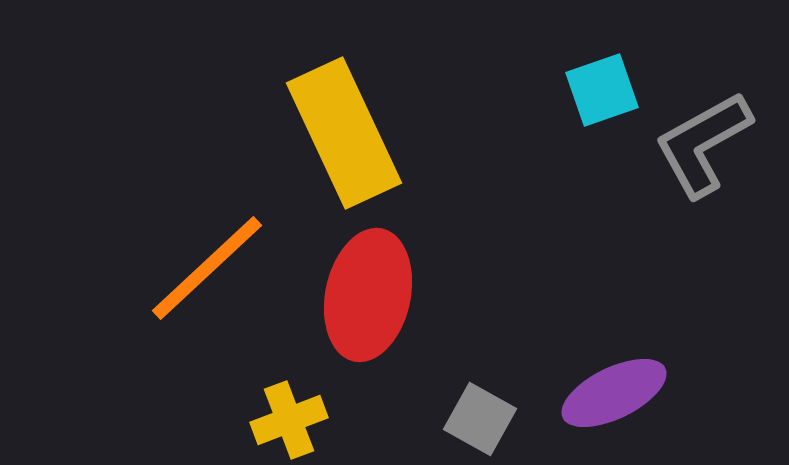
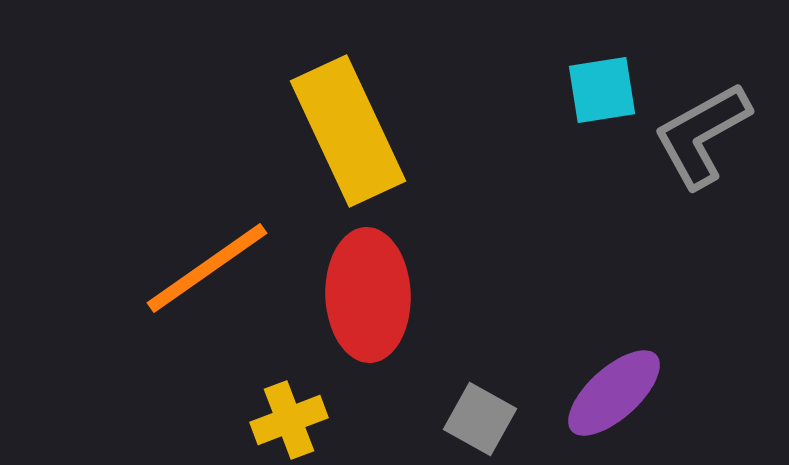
cyan square: rotated 10 degrees clockwise
yellow rectangle: moved 4 px right, 2 px up
gray L-shape: moved 1 px left, 9 px up
orange line: rotated 8 degrees clockwise
red ellipse: rotated 14 degrees counterclockwise
purple ellipse: rotated 16 degrees counterclockwise
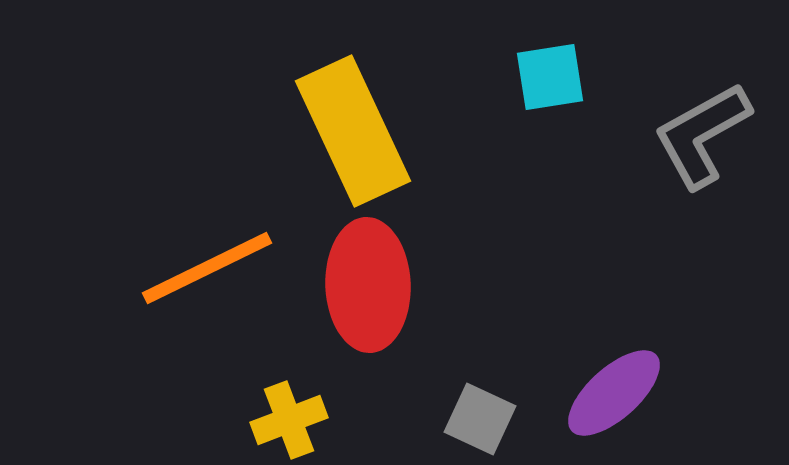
cyan square: moved 52 px left, 13 px up
yellow rectangle: moved 5 px right
orange line: rotated 9 degrees clockwise
red ellipse: moved 10 px up
gray square: rotated 4 degrees counterclockwise
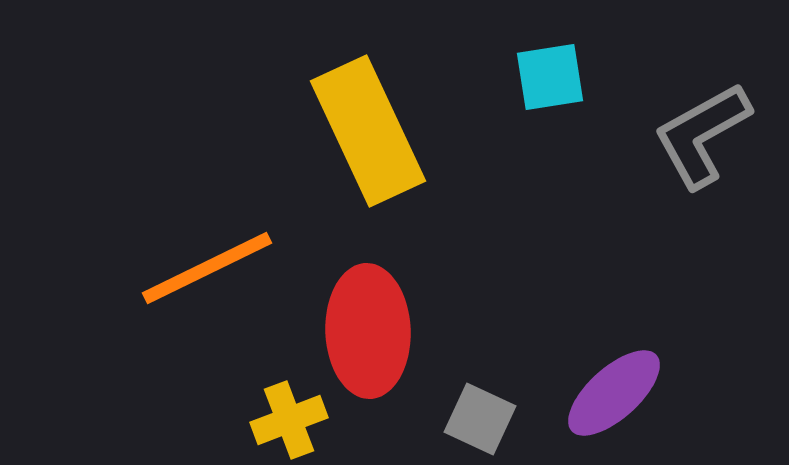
yellow rectangle: moved 15 px right
red ellipse: moved 46 px down
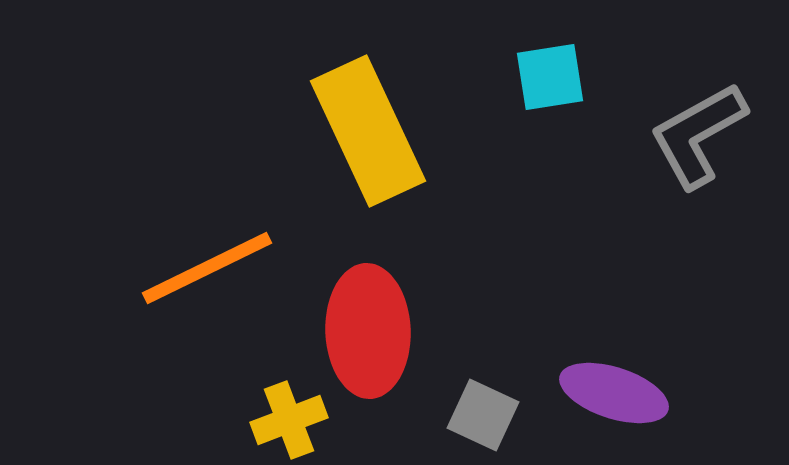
gray L-shape: moved 4 px left
purple ellipse: rotated 60 degrees clockwise
gray square: moved 3 px right, 4 px up
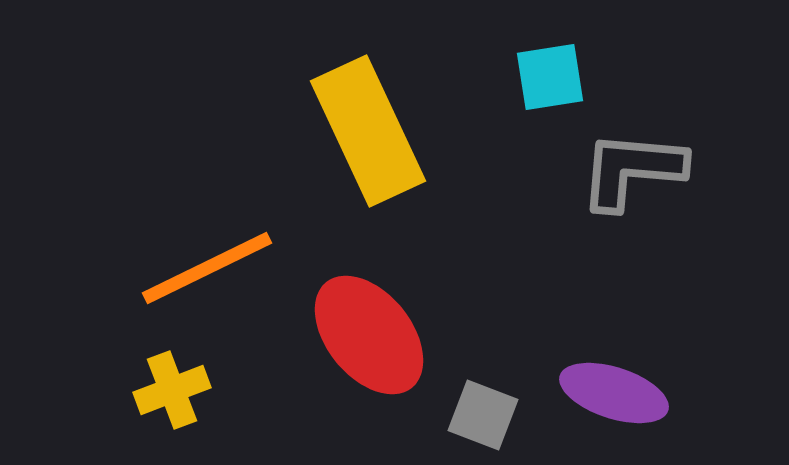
gray L-shape: moved 66 px left, 35 px down; rotated 34 degrees clockwise
red ellipse: moved 1 px right, 4 px down; rotated 37 degrees counterclockwise
gray square: rotated 4 degrees counterclockwise
yellow cross: moved 117 px left, 30 px up
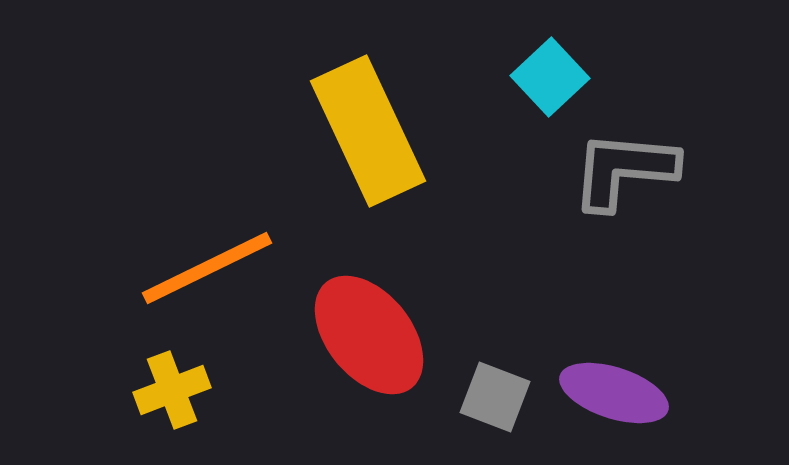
cyan square: rotated 34 degrees counterclockwise
gray L-shape: moved 8 px left
gray square: moved 12 px right, 18 px up
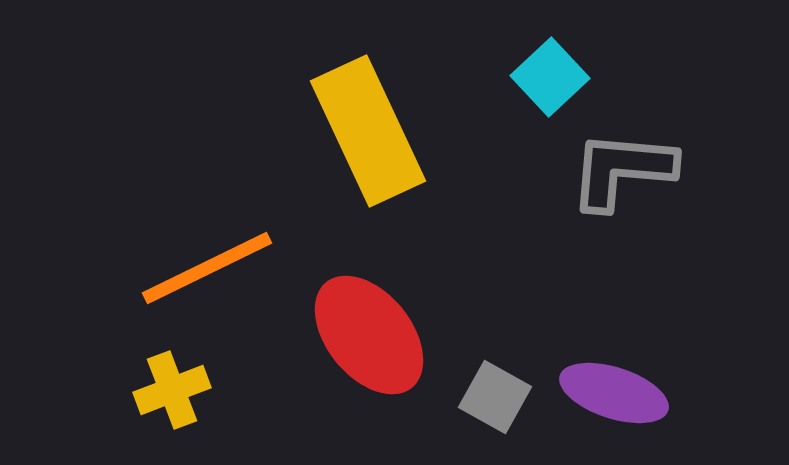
gray L-shape: moved 2 px left
gray square: rotated 8 degrees clockwise
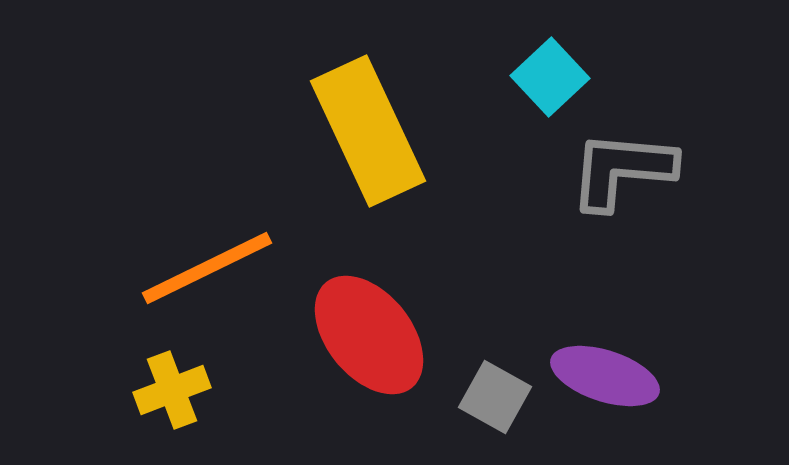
purple ellipse: moved 9 px left, 17 px up
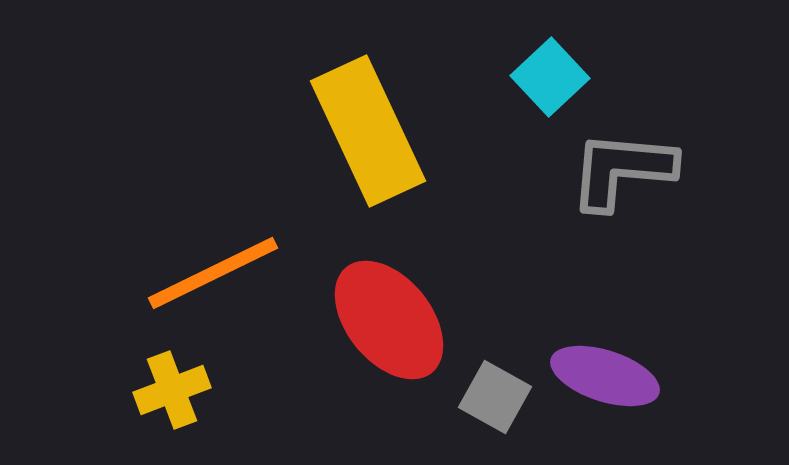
orange line: moved 6 px right, 5 px down
red ellipse: moved 20 px right, 15 px up
